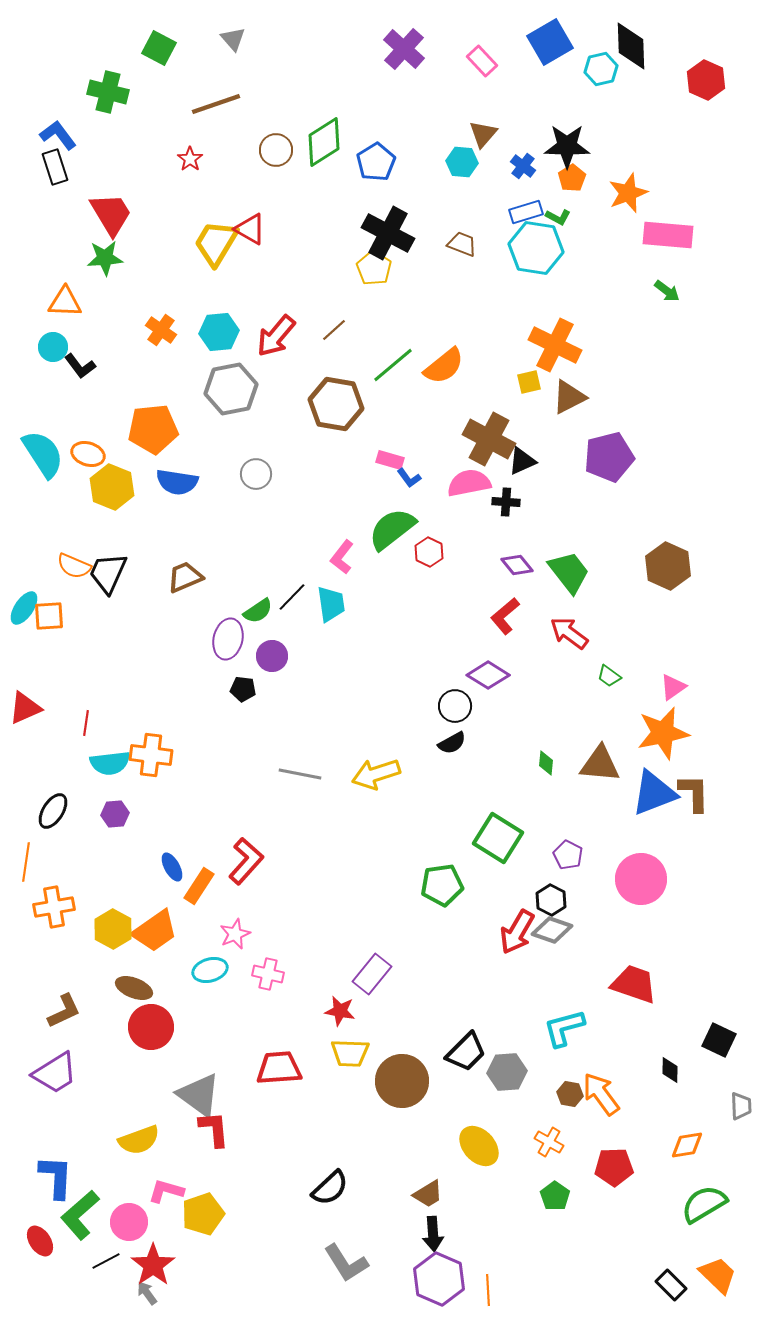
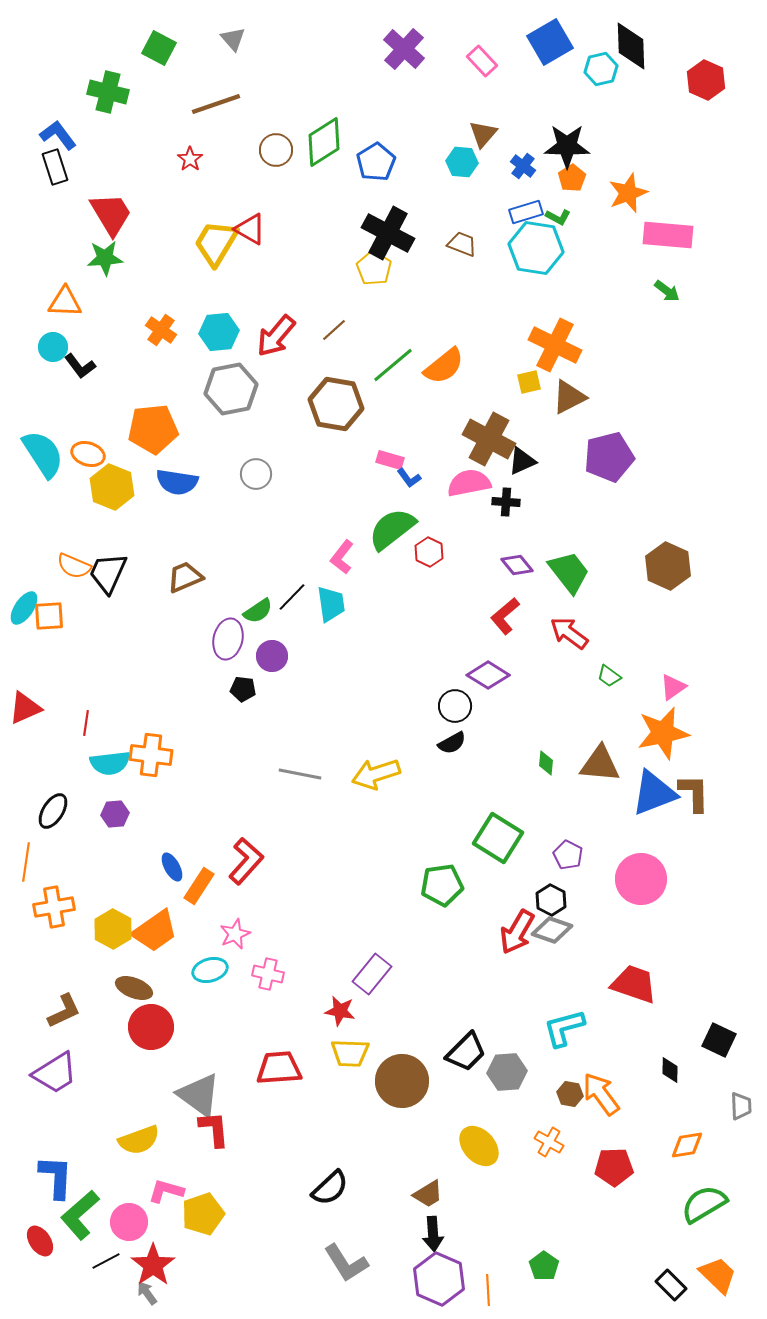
green pentagon at (555, 1196): moved 11 px left, 70 px down
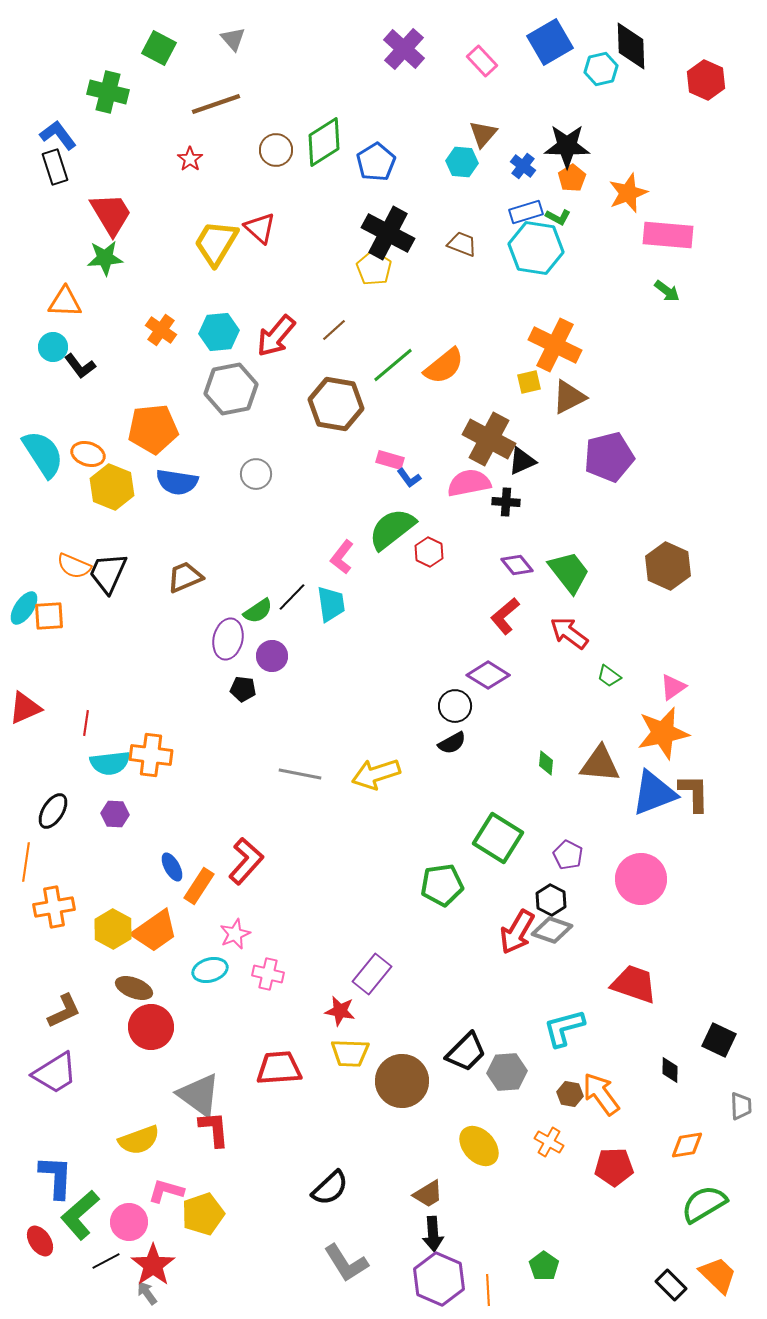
red triangle at (250, 229): moved 10 px right, 1 px up; rotated 12 degrees clockwise
purple hexagon at (115, 814): rotated 8 degrees clockwise
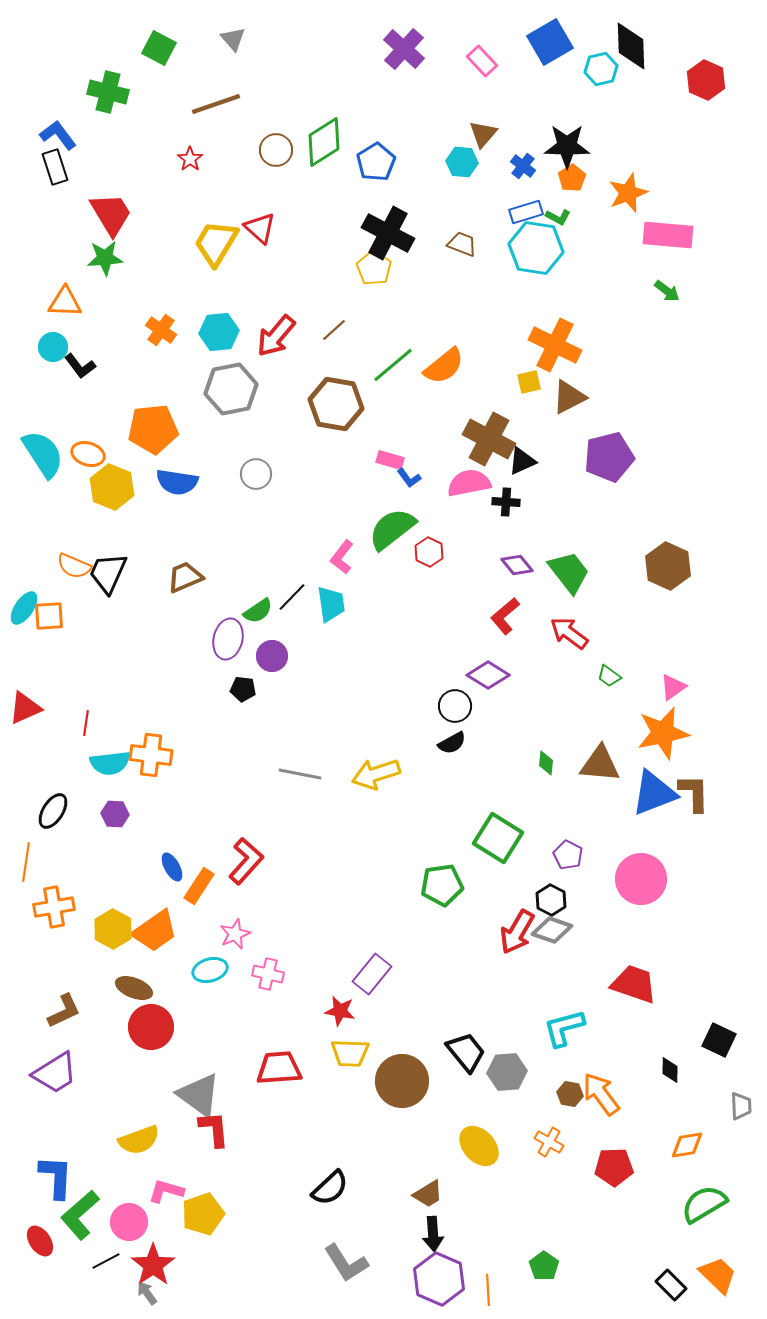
black trapezoid at (466, 1052): rotated 84 degrees counterclockwise
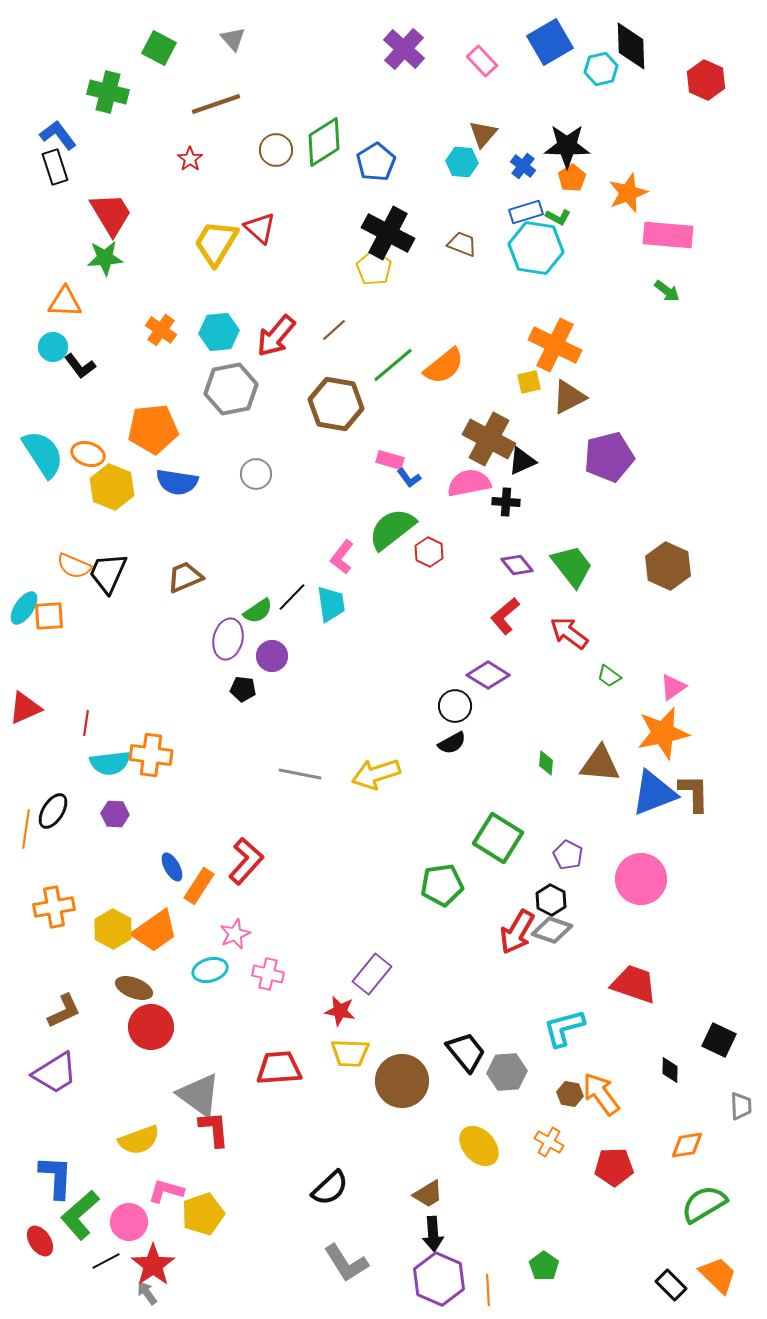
green trapezoid at (569, 572): moved 3 px right, 6 px up
orange line at (26, 862): moved 33 px up
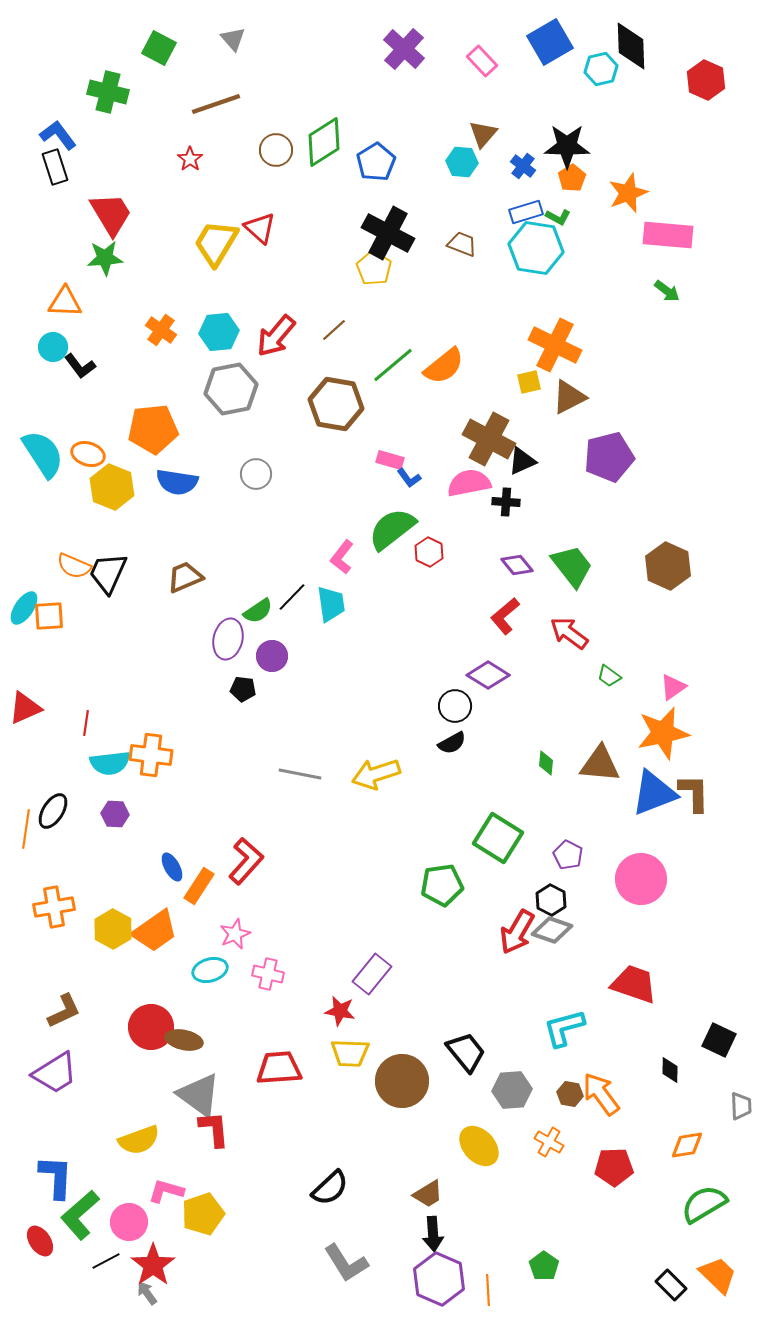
brown ellipse at (134, 988): moved 50 px right, 52 px down; rotated 9 degrees counterclockwise
gray hexagon at (507, 1072): moved 5 px right, 18 px down
